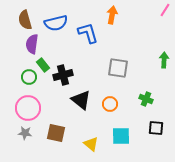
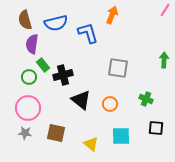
orange arrow: rotated 12 degrees clockwise
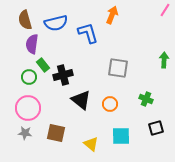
black square: rotated 21 degrees counterclockwise
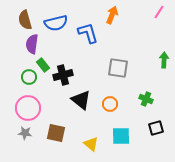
pink line: moved 6 px left, 2 px down
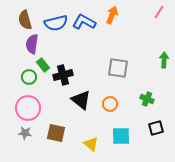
blue L-shape: moved 4 px left, 11 px up; rotated 45 degrees counterclockwise
green cross: moved 1 px right
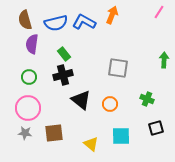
green rectangle: moved 21 px right, 11 px up
brown square: moved 2 px left; rotated 18 degrees counterclockwise
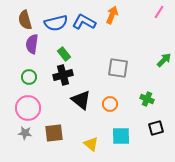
green arrow: rotated 42 degrees clockwise
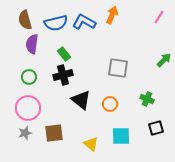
pink line: moved 5 px down
gray star: rotated 24 degrees counterclockwise
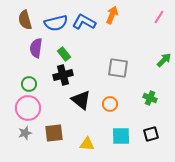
purple semicircle: moved 4 px right, 4 px down
green circle: moved 7 px down
green cross: moved 3 px right, 1 px up
black square: moved 5 px left, 6 px down
yellow triangle: moved 4 px left; rotated 35 degrees counterclockwise
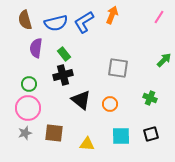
blue L-shape: rotated 60 degrees counterclockwise
brown square: rotated 12 degrees clockwise
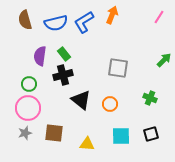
purple semicircle: moved 4 px right, 8 px down
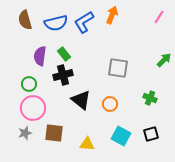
pink circle: moved 5 px right
cyan square: rotated 30 degrees clockwise
